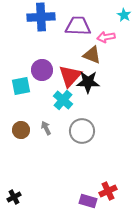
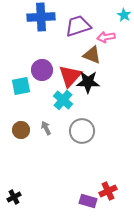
purple trapezoid: rotated 20 degrees counterclockwise
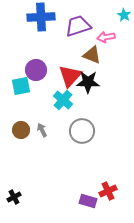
purple circle: moved 6 px left
gray arrow: moved 4 px left, 2 px down
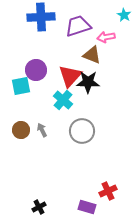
black cross: moved 25 px right, 10 px down
purple rectangle: moved 1 px left, 6 px down
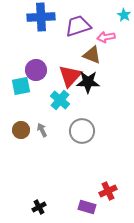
cyan cross: moved 3 px left
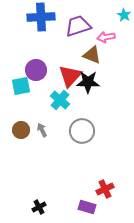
red cross: moved 3 px left, 2 px up
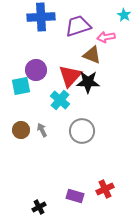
purple rectangle: moved 12 px left, 11 px up
